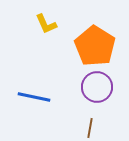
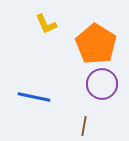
orange pentagon: moved 1 px right, 2 px up
purple circle: moved 5 px right, 3 px up
brown line: moved 6 px left, 2 px up
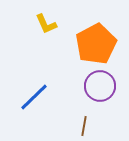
orange pentagon: rotated 12 degrees clockwise
purple circle: moved 2 px left, 2 px down
blue line: rotated 56 degrees counterclockwise
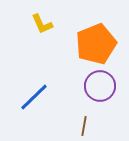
yellow L-shape: moved 4 px left
orange pentagon: rotated 6 degrees clockwise
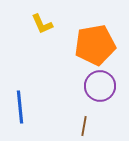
orange pentagon: moved 1 px left, 1 px down; rotated 12 degrees clockwise
blue line: moved 14 px left, 10 px down; rotated 52 degrees counterclockwise
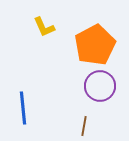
yellow L-shape: moved 2 px right, 3 px down
orange pentagon: rotated 18 degrees counterclockwise
blue line: moved 3 px right, 1 px down
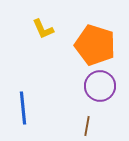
yellow L-shape: moved 1 px left, 2 px down
orange pentagon: rotated 27 degrees counterclockwise
brown line: moved 3 px right
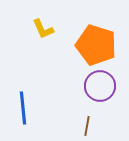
orange pentagon: moved 1 px right
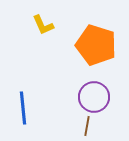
yellow L-shape: moved 4 px up
purple circle: moved 6 px left, 11 px down
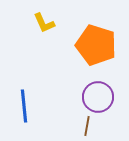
yellow L-shape: moved 1 px right, 2 px up
purple circle: moved 4 px right
blue line: moved 1 px right, 2 px up
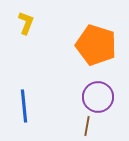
yellow L-shape: moved 18 px left; rotated 135 degrees counterclockwise
